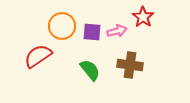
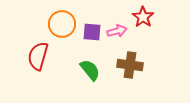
orange circle: moved 2 px up
red semicircle: rotated 40 degrees counterclockwise
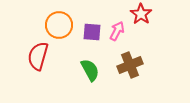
red star: moved 2 px left, 3 px up
orange circle: moved 3 px left, 1 px down
pink arrow: rotated 48 degrees counterclockwise
brown cross: rotated 30 degrees counterclockwise
green semicircle: rotated 10 degrees clockwise
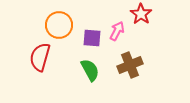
purple square: moved 6 px down
red semicircle: moved 2 px right, 1 px down
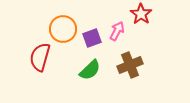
orange circle: moved 4 px right, 4 px down
purple square: rotated 24 degrees counterclockwise
green semicircle: rotated 75 degrees clockwise
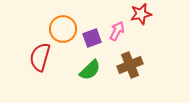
red star: rotated 25 degrees clockwise
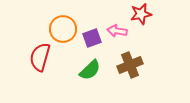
pink arrow: rotated 108 degrees counterclockwise
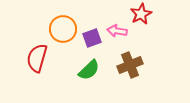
red star: rotated 15 degrees counterclockwise
red semicircle: moved 3 px left, 1 px down
green semicircle: moved 1 px left
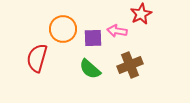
purple square: moved 1 px right; rotated 18 degrees clockwise
green semicircle: moved 1 px right, 1 px up; rotated 85 degrees clockwise
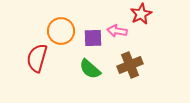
orange circle: moved 2 px left, 2 px down
